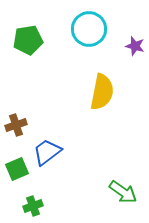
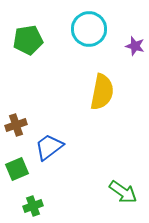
blue trapezoid: moved 2 px right, 5 px up
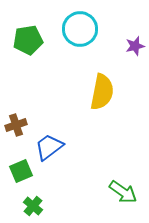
cyan circle: moved 9 px left
purple star: rotated 30 degrees counterclockwise
green square: moved 4 px right, 2 px down
green cross: rotated 30 degrees counterclockwise
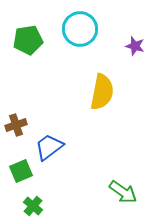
purple star: rotated 30 degrees clockwise
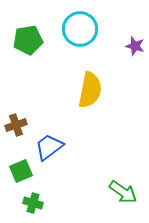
yellow semicircle: moved 12 px left, 2 px up
green cross: moved 3 px up; rotated 24 degrees counterclockwise
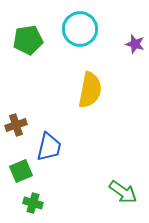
purple star: moved 2 px up
blue trapezoid: rotated 140 degrees clockwise
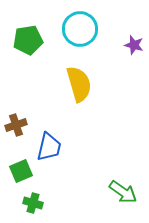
purple star: moved 1 px left, 1 px down
yellow semicircle: moved 11 px left, 6 px up; rotated 27 degrees counterclockwise
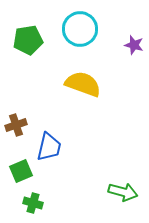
yellow semicircle: moved 4 px right; rotated 54 degrees counterclockwise
green arrow: rotated 20 degrees counterclockwise
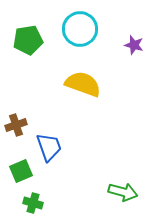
blue trapezoid: rotated 32 degrees counterclockwise
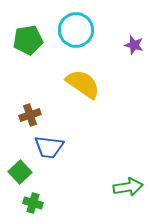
cyan circle: moved 4 px left, 1 px down
yellow semicircle: rotated 15 degrees clockwise
brown cross: moved 14 px right, 10 px up
blue trapezoid: rotated 116 degrees clockwise
green square: moved 1 px left, 1 px down; rotated 20 degrees counterclockwise
green arrow: moved 5 px right, 5 px up; rotated 24 degrees counterclockwise
